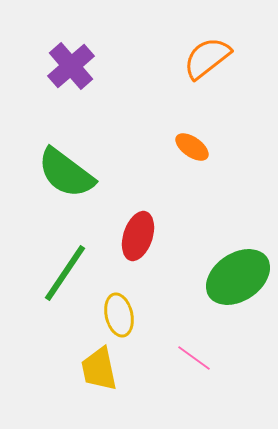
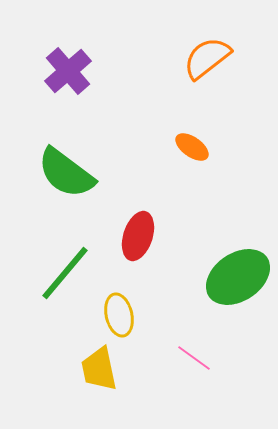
purple cross: moved 3 px left, 5 px down
green line: rotated 6 degrees clockwise
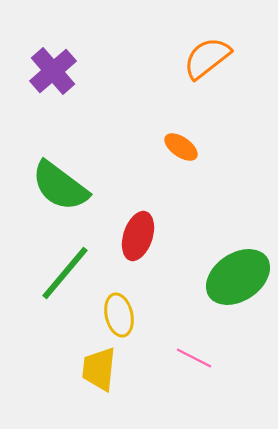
purple cross: moved 15 px left
orange ellipse: moved 11 px left
green semicircle: moved 6 px left, 13 px down
pink line: rotated 9 degrees counterclockwise
yellow trapezoid: rotated 18 degrees clockwise
